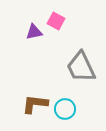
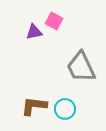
pink square: moved 2 px left
brown L-shape: moved 1 px left, 2 px down
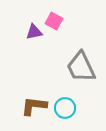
cyan circle: moved 1 px up
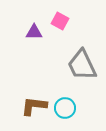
pink square: moved 6 px right
purple triangle: rotated 12 degrees clockwise
gray trapezoid: moved 1 px right, 2 px up
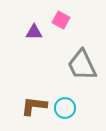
pink square: moved 1 px right, 1 px up
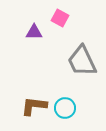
pink square: moved 1 px left, 2 px up
gray trapezoid: moved 4 px up
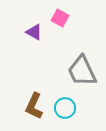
purple triangle: rotated 30 degrees clockwise
gray trapezoid: moved 10 px down
brown L-shape: rotated 72 degrees counterclockwise
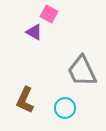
pink square: moved 11 px left, 4 px up
brown L-shape: moved 9 px left, 6 px up
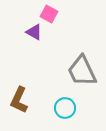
brown L-shape: moved 6 px left
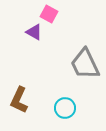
gray trapezoid: moved 3 px right, 7 px up
